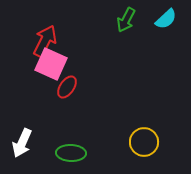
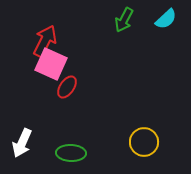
green arrow: moved 2 px left
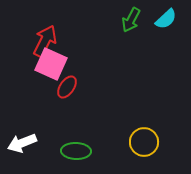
green arrow: moved 7 px right
white arrow: rotated 44 degrees clockwise
green ellipse: moved 5 px right, 2 px up
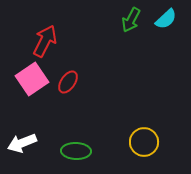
pink square: moved 19 px left, 15 px down; rotated 32 degrees clockwise
red ellipse: moved 1 px right, 5 px up
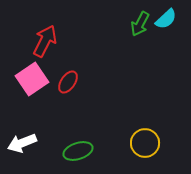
green arrow: moved 9 px right, 4 px down
yellow circle: moved 1 px right, 1 px down
green ellipse: moved 2 px right; rotated 20 degrees counterclockwise
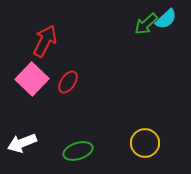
green arrow: moved 6 px right; rotated 20 degrees clockwise
pink square: rotated 12 degrees counterclockwise
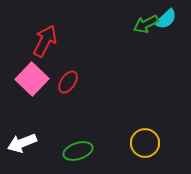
green arrow: rotated 15 degrees clockwise
